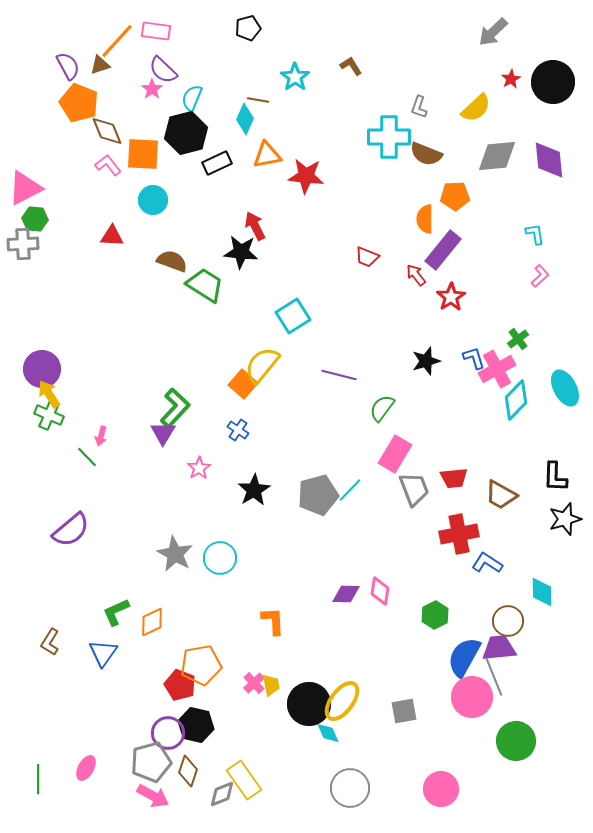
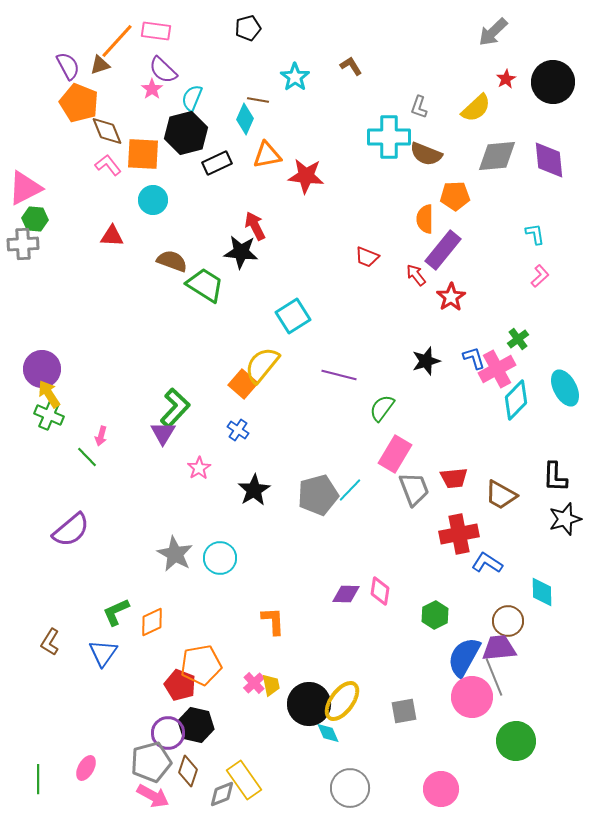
red star at (511, 79): moved 5 px left
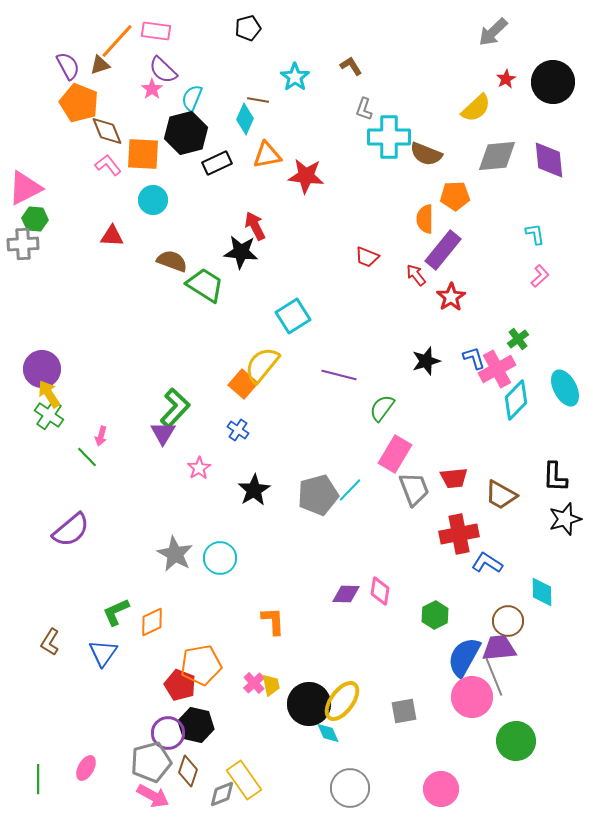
gray L-shape at (419, 107): moved 55 px left, 2 px down
green cross at (49, 415): rotated 12 degrees clockwise
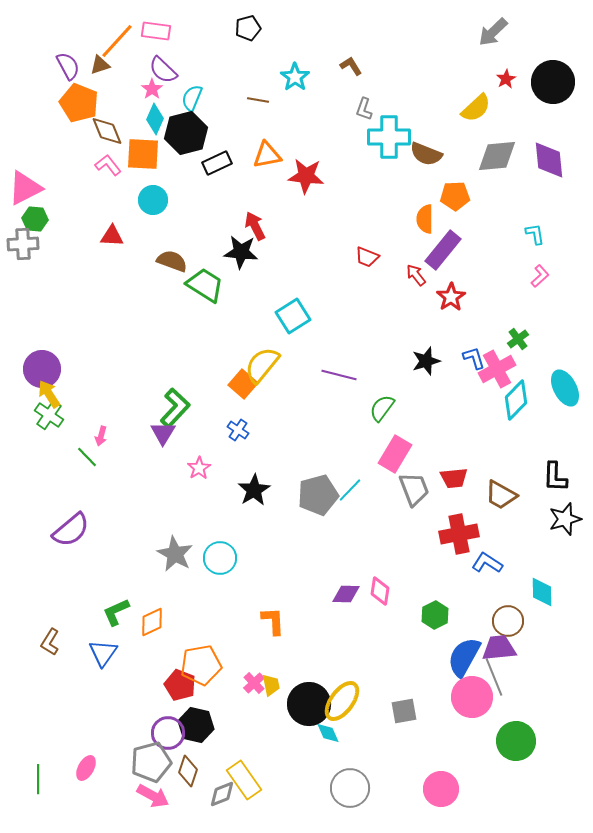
cyan diamond at (245, 119): moved 90 px left
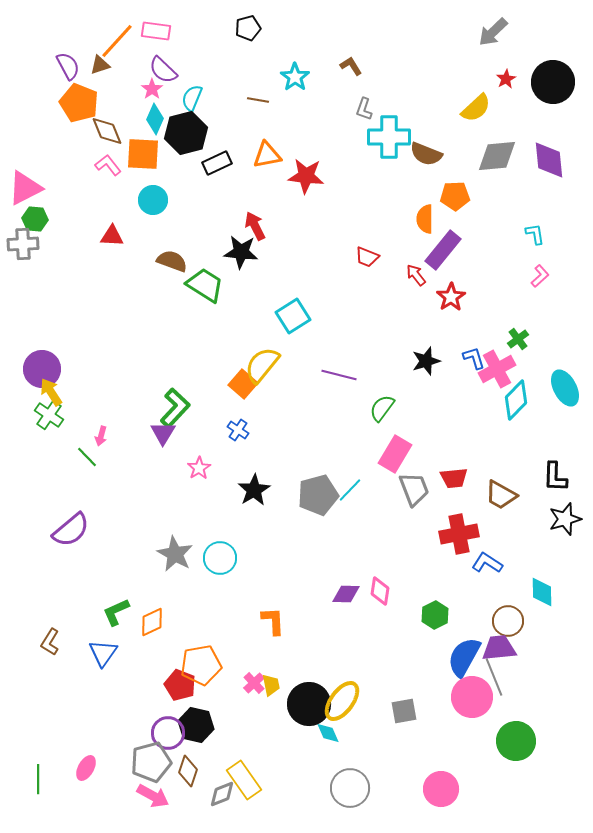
yellow arrow at (49, 394): moved 2 px right, 2 px up
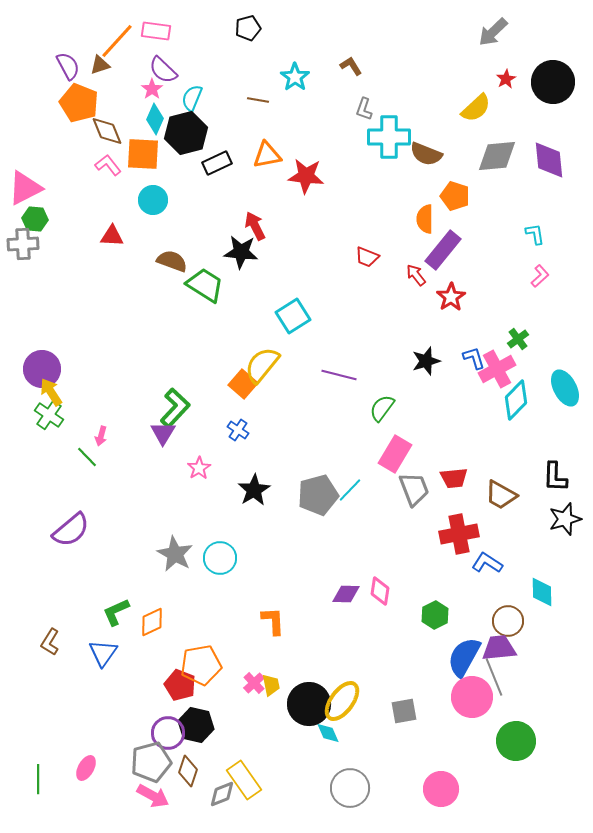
orange pentagon at (455, 196): rotated 20 degrees clockwise
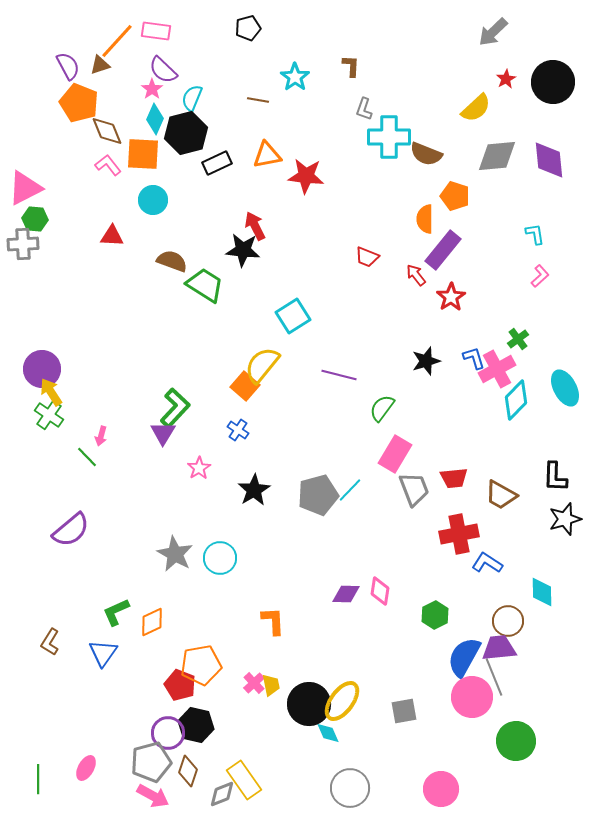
brown L-shape at (351, 66): rotated 35 degrees clockwise
black star at (241, 252): moved 2 px right, 2 px up
orange square at (243, 384): moved 2 px right, 2 px down
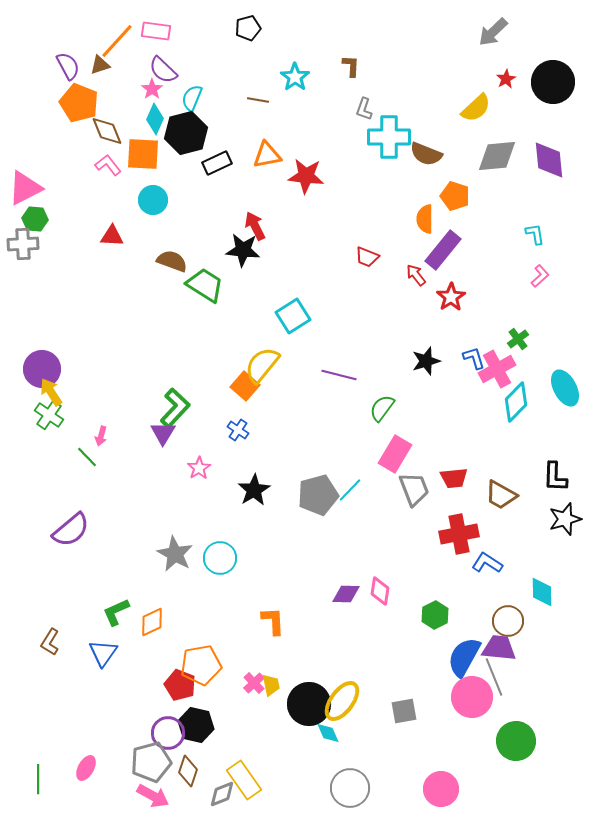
cyan diamond at (516, 400): moved 2 px down
purple trapezoid at (499, 648): rotated 12 degrees clockwise
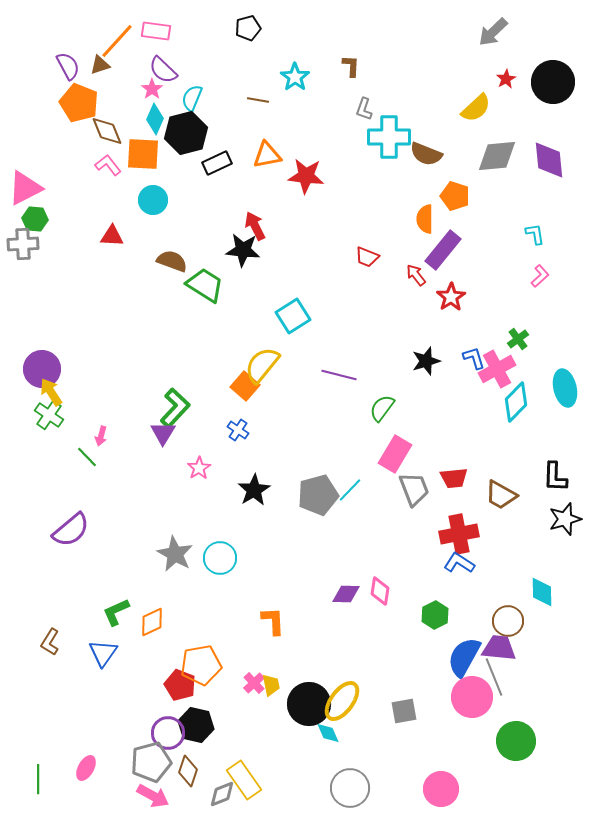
cyan ellipse at (565, 388): rotated 15 degrees clockwise
blue L-shape at (487, 563): moved 28 px left
